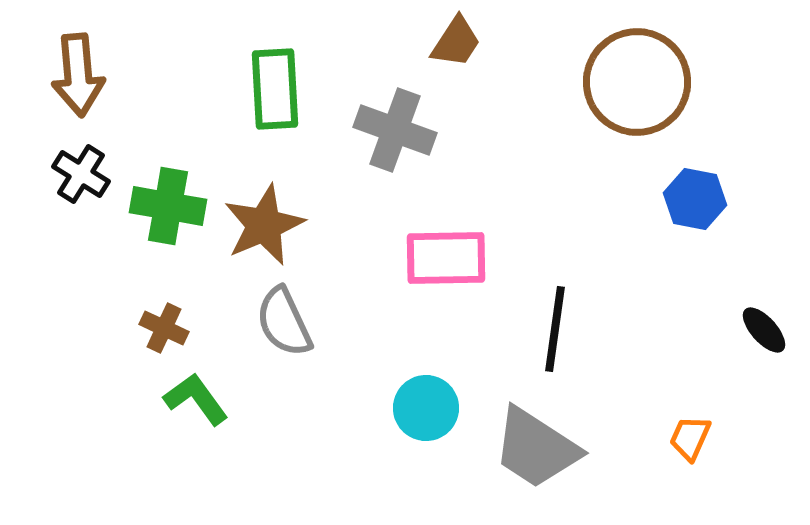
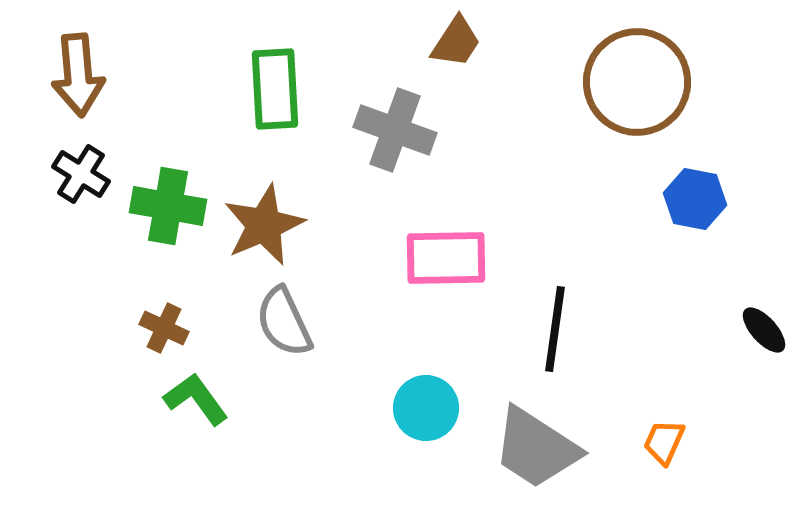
orange trapezoid: moved 26 px left, 4 px down
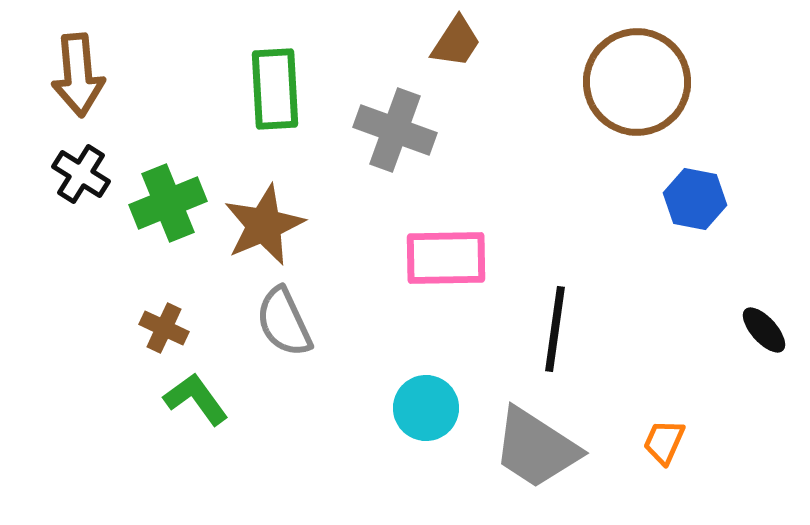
green cross: moved 3 px up; rotated 32 degrees counterclockwise
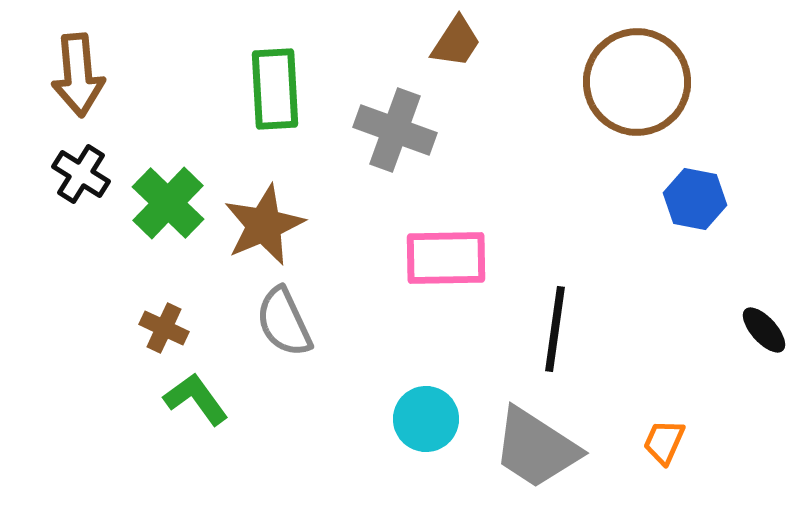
green cross: rotated 24 degrees counterclockwise
cyan circle: moved 11 px down
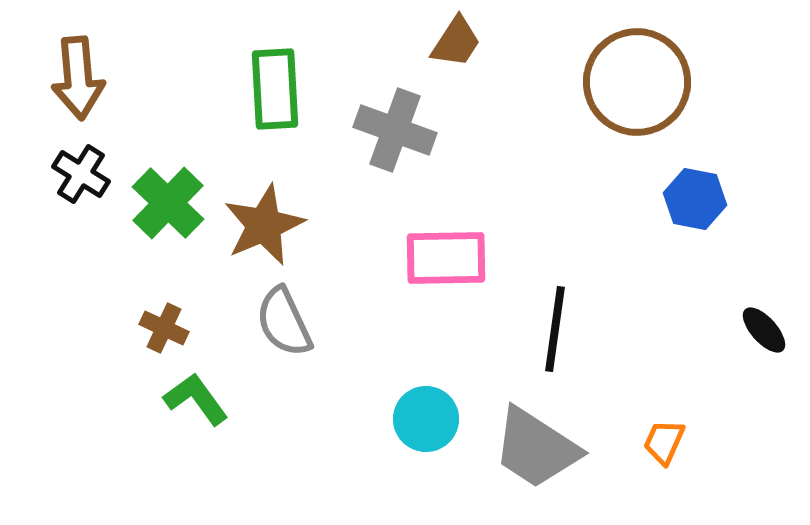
brown arrow: moved 3 px down
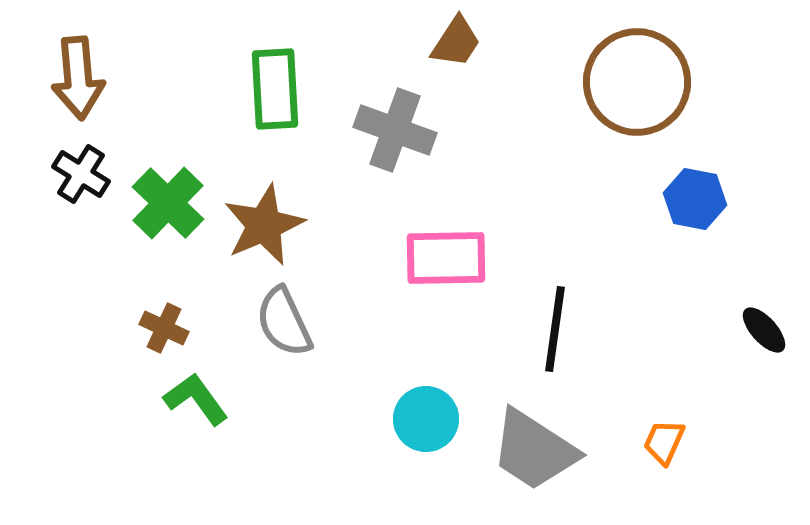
gray trapezoid: moved 2 px left, 2 px down
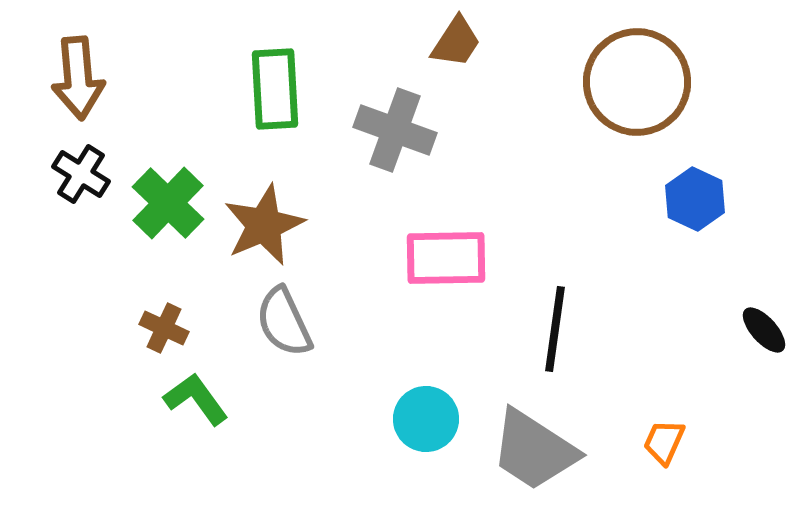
blue hexagon: rotated 14 degrees clockwise
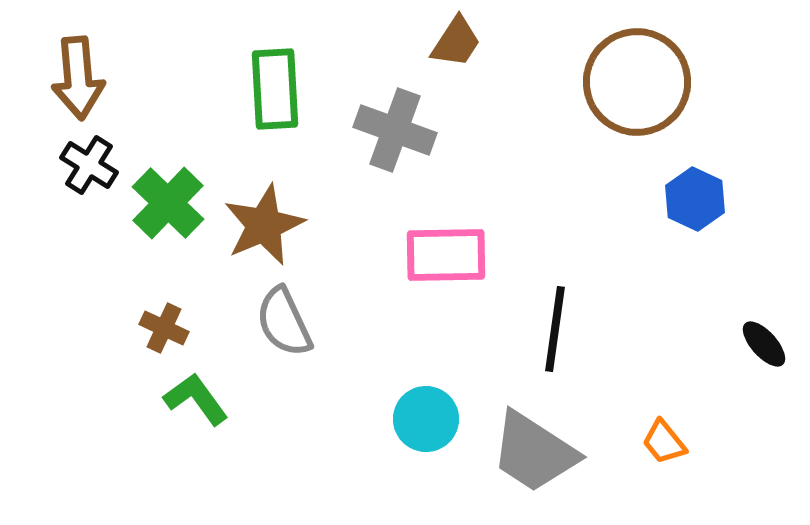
black cross: moved 8 px right, 9 px up
pink rectangle: moved 3 px up
black ellipse: moved 14 px down
orange trapezoid: rotated 63 degrees counterclockwise
gray trapezoid: moved 2 px down
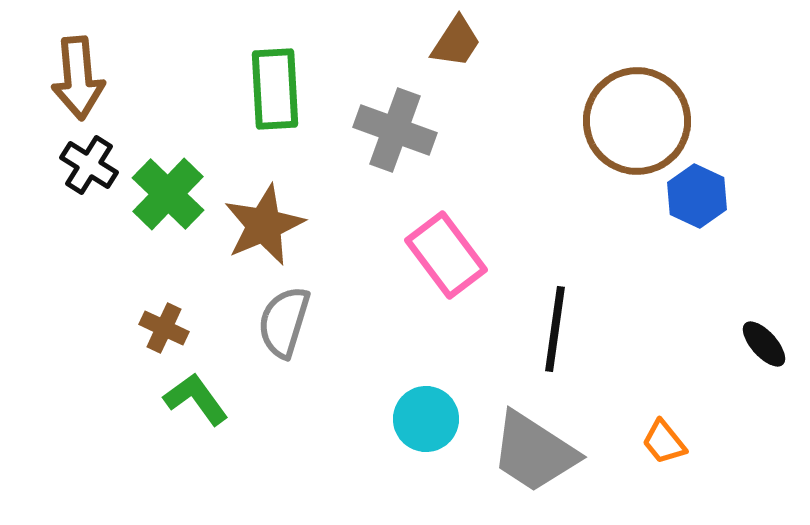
brown circle: moved 39 px down
blue hexagon: moved 2 px right, 3 px up
green cross: moved 9 px up
pink rectangle: rotated 54 degrees clockwise
gray semicircle: rotated 42 degrees clockwise
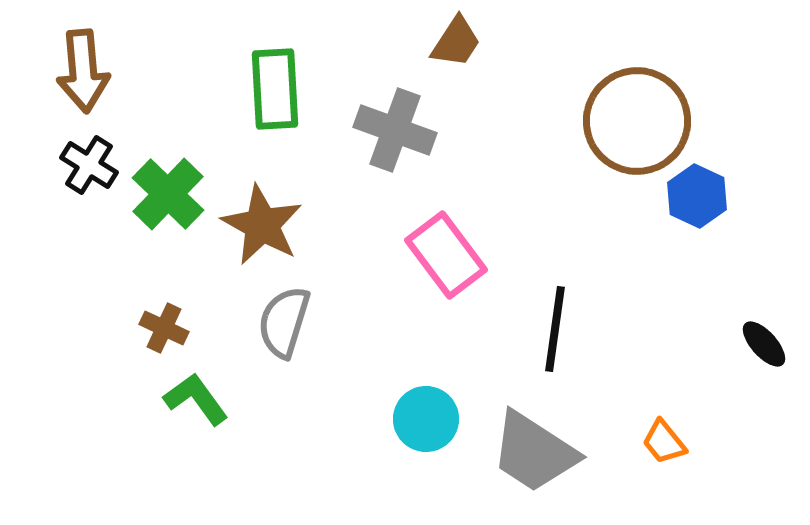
brown arrow: moved 5 px right, 7 px up
brown star: moved 2 px left; rotated 20 degrees counterclockwise
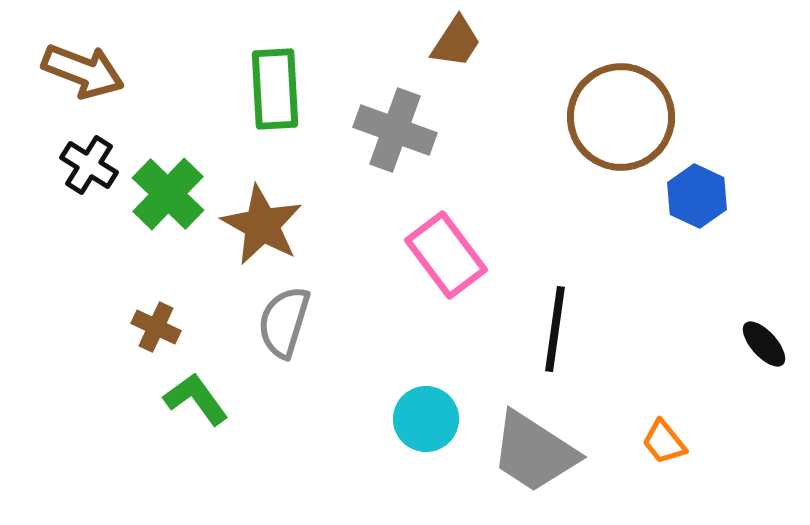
brown arrow: rotated 64 degrees counterclockwise
brown circle: moved 16 px left, 4 px up
brown cross: moved 8 px left, 1 px up
